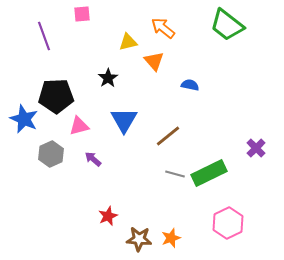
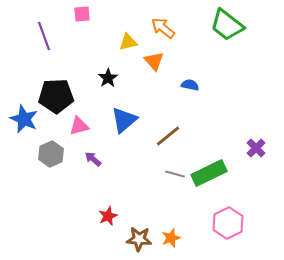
blue triangle: rotated 20 degrees clockwise
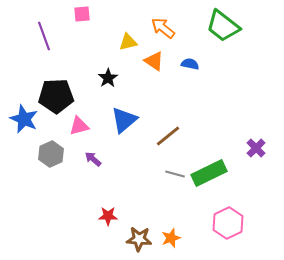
green trapezoid: moved 4 px left, 1 px down
orange triangle: rotated 15 degrees counterclockwise
blue semicircle: moved 21 px up
red star: rotated 24 degrees clockwise
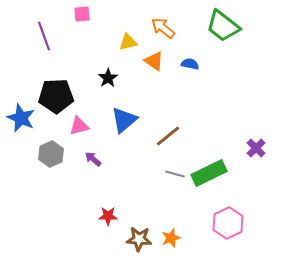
blue star: moved 3 px left, 1 px up
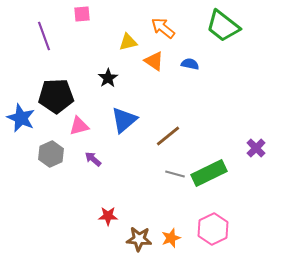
pink hexagon: moved 15 px left, 6 px down
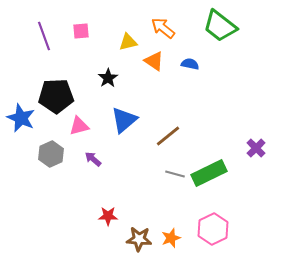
pink square: moved 1 px left, 17 px down
green trapezoid: moved 3 px left
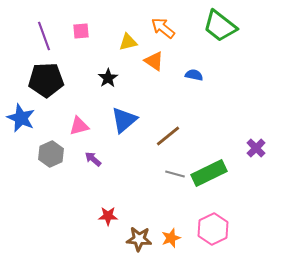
blue semicircle: moved 4 px right, 11 px down
black pentagon: moved 10 px left, 16 px up
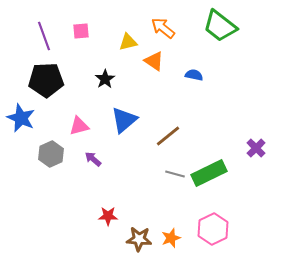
black star: moved 3 px left, 1 px down
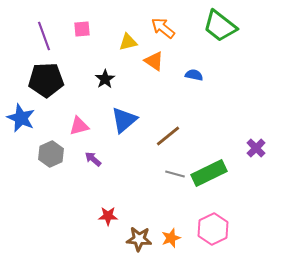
pink square: moved 1 px right, 2 px up
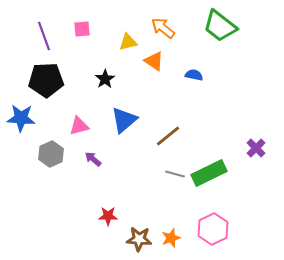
blue star: rotated 20 degrees counterclockwise
